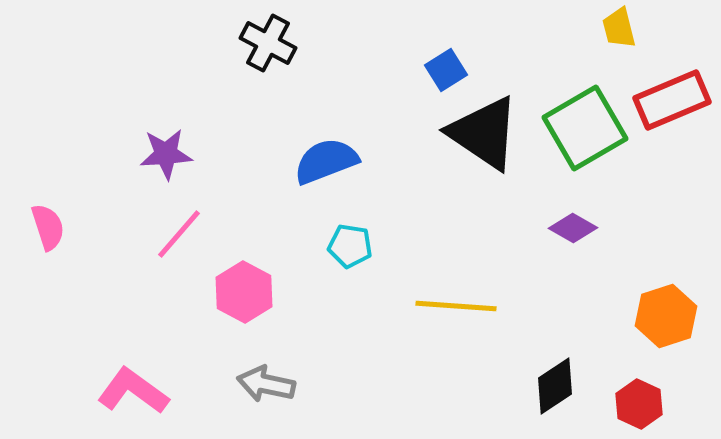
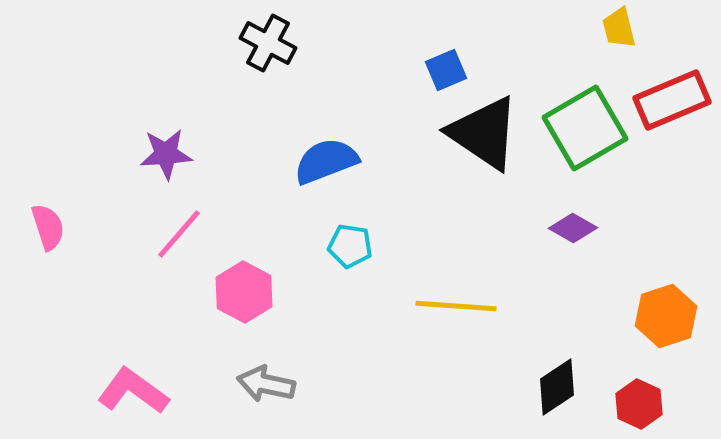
blue square: rotated 9 degrees clockwise
black diamond: moved 2 px right, 1 px down
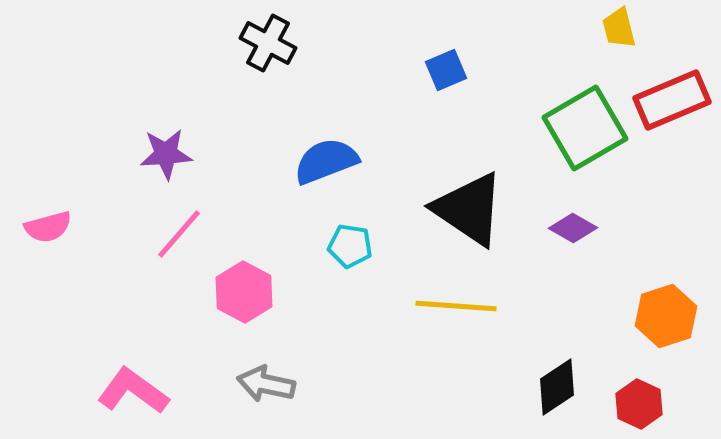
black triangle: moved 15 px left, 76 px down
pink semicircle: rotated 93 degrees clockwise
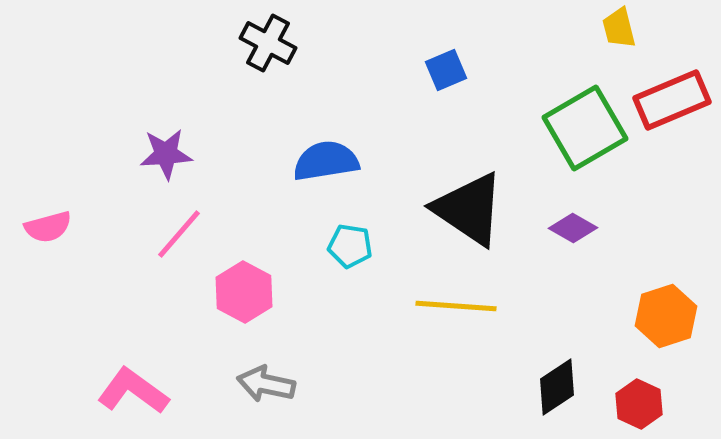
blue semicircle: rotated 12 degrees clockwise
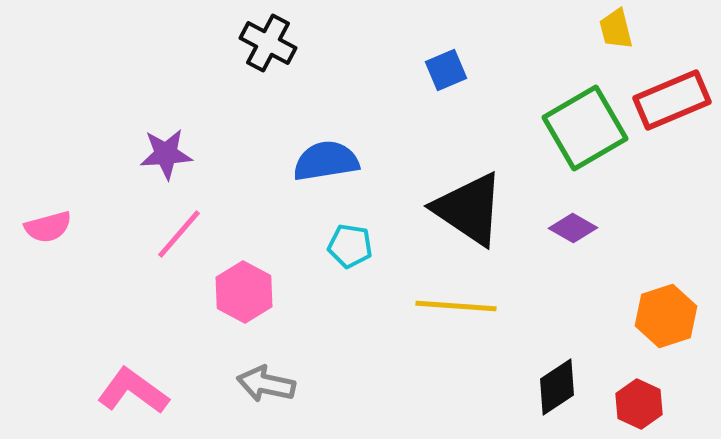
yellow trapezoid: moved 3 px left, 1 px down
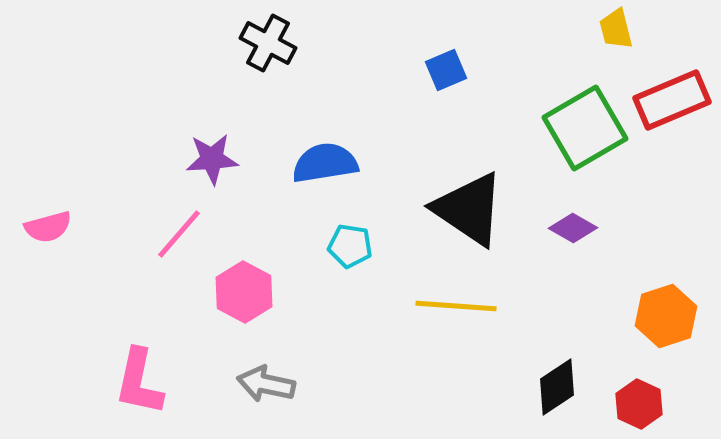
purple star: moved 46 px right, 5 px down
blue semicircle: moved 1 px left, 2 px down
pink L-shape: moved 6 px right, 9 px up; rotated 114 degrees counterclockwise
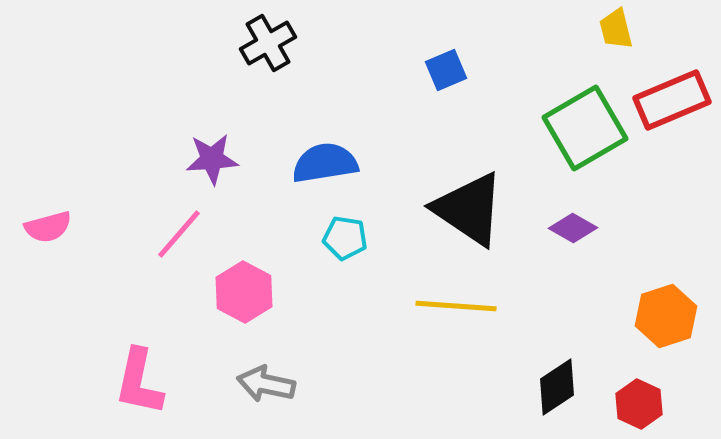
black cross: rotated 32 degrees clockwise
cyan pentagon: moved 5 px left, 8 px up
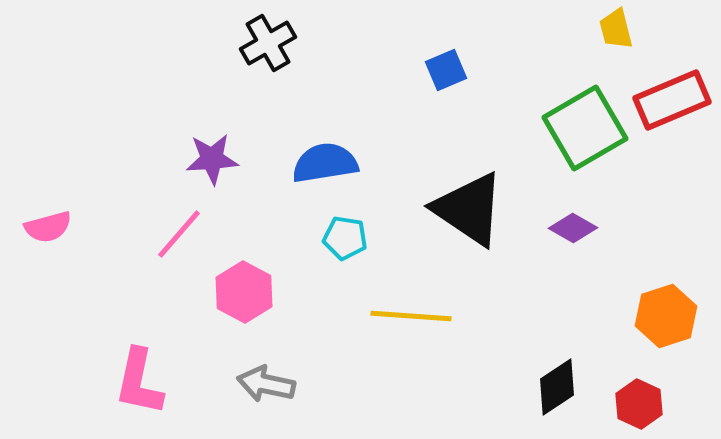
yellow line: moved 45 px left, 10 px down
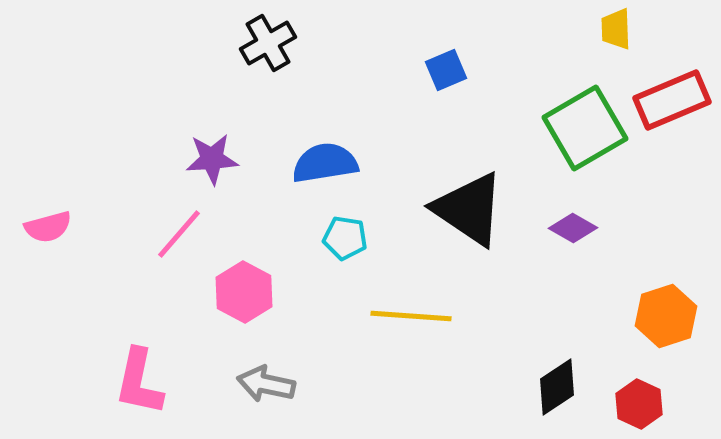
yellow trapezoid: rotated 12 degrees clockwise
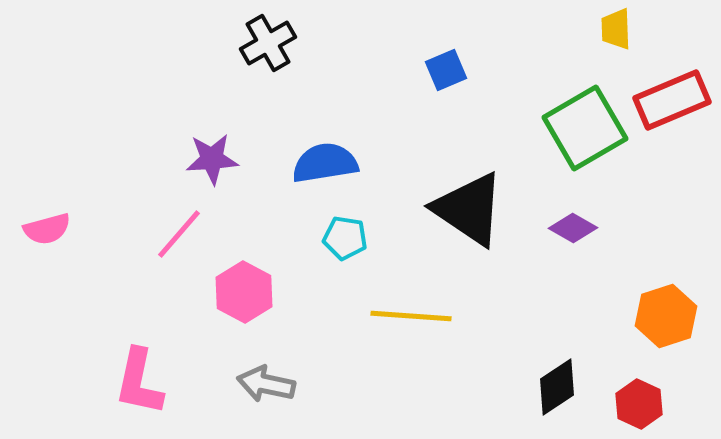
pink semicircle: moved 1 px left, 2 px down
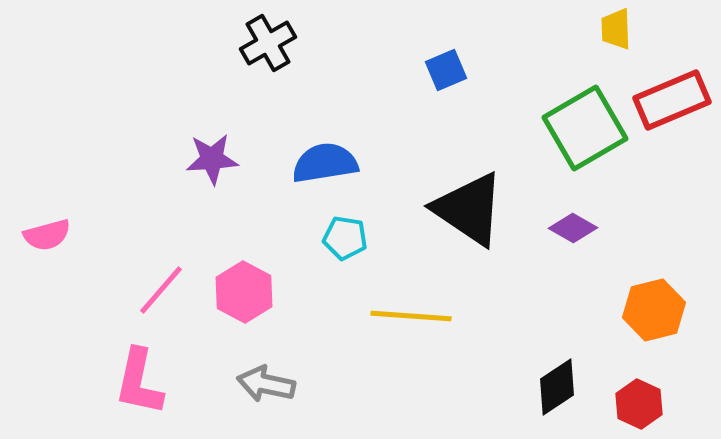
pink semicircle: moved 6 px down
pink line: moved 18 px left, 56 px down
orange hexagon: moved 12 px left, 6 px up; rotated 4 degrees clockwise
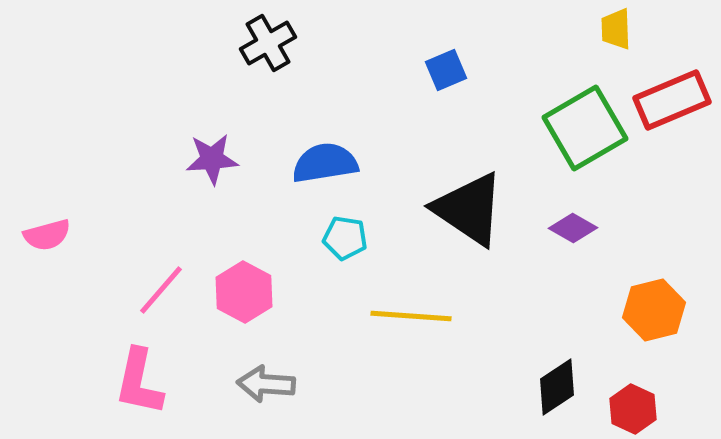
gray arrow: rotated 8 degrees counterclockwise
red hexagon: moved 6 px left, 5 px down
